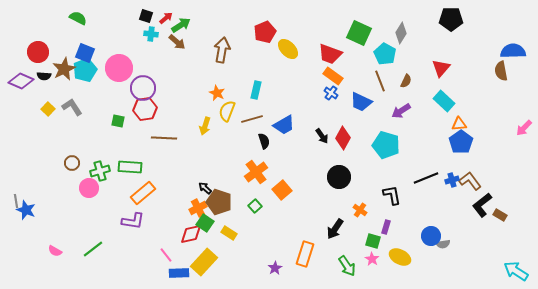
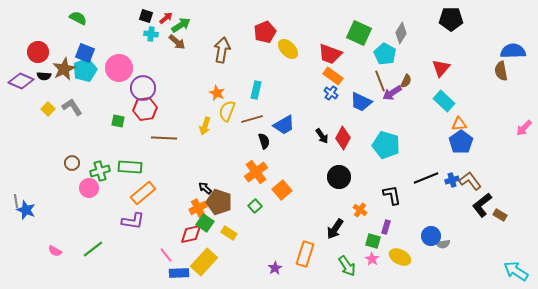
purple arrow at (401, 111): moved 9 px left, 18 px up
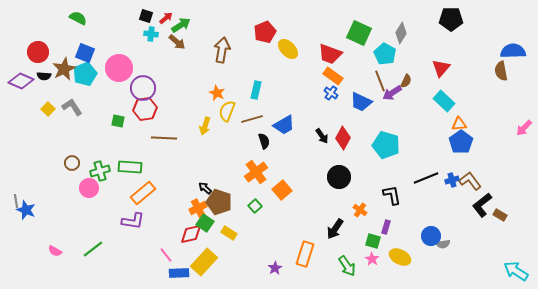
cyan pentagon at (85, 70): moved 4 px down
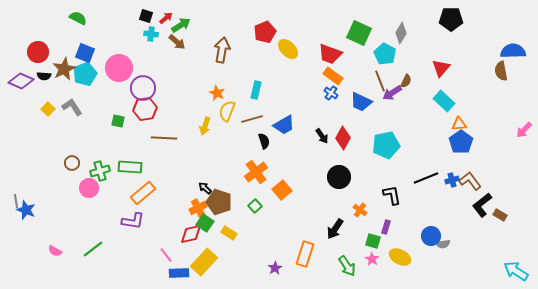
pink arrow at (524, 128): moved 2 px down
cyan pentagon at (386, 145): rotated 28 degrees counterclockwise
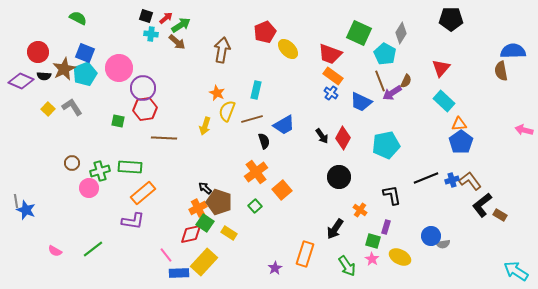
pink arrow at (524, 130): rotated 60 degrees clockwise
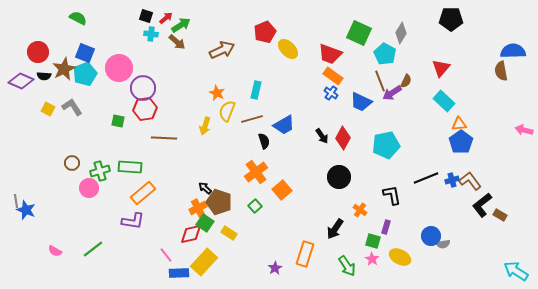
brown arrow at (222, 50): rotated 55 degrees clockwise
yellow square at (48, 109): rotated 16 degrees counterclockwise
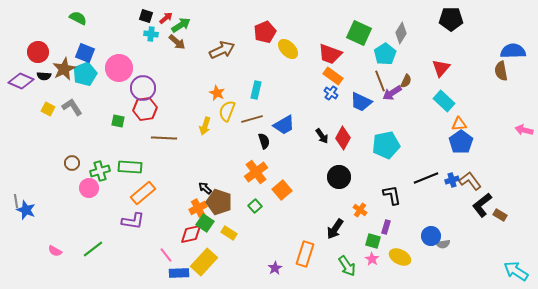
cyan pentagon at (385, 54): rotated 10 degrees clockwise
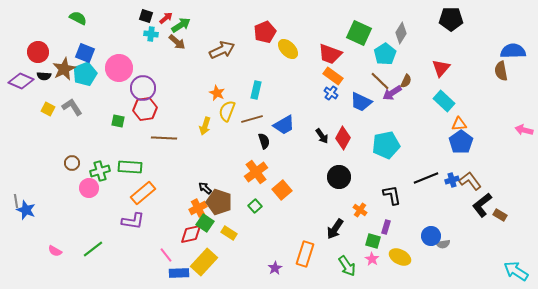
brown line at (380, 81): rotated 25 degrees counterclockwise
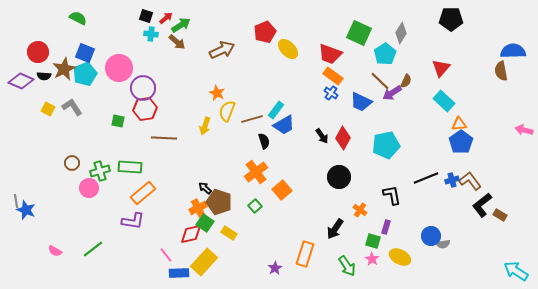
cyan rectangle at (256, 90): moved 20 px right, 20 px down; rotated 24 degrees clockwise
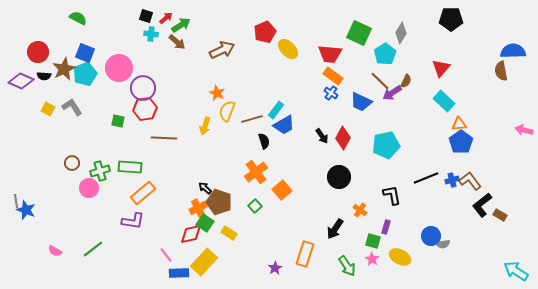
red trapezoid at (330, 54): rotated 15 degrees counterclockwise
